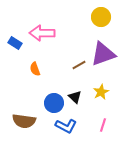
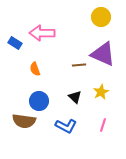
purple triangle: rotated 44 degrees clockwise
brown line: rotated 24 degrees clockwise
blue circle: moved 15 px left, 2 px up
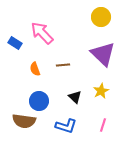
pink arrow: rotated 45 degrees clockwise
purple triangle: rotated 20 degrees clockwise
brown line: moved 16 px left
yellow star: moved 1 px up
blue L-shape: rotated 10 degrees counterclockwise
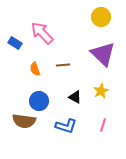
black triangle: rotated 16 degrees counterclockwise
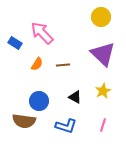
orange semicircle: moved 2 px right, 5 px up; rotated 128 degrees counterclockwise
yellow star: moved 2 px right
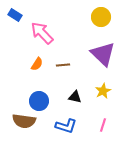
blue rectangle: moved 28 px up
black triangle: rotated 16 degrees counterclockwise
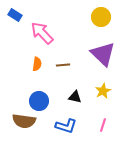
orange semicircle: rotated 24 degrees counterclockwise
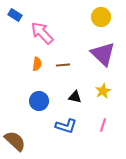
brown semicircle: moved 9 px left, 20 px down; rotated 145 degrees counterclockwise
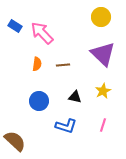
blue rectangle: moved 11 px down
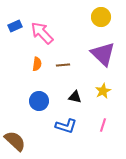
blue rectangle: rotated 56 degrees counterclockwise
